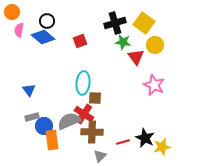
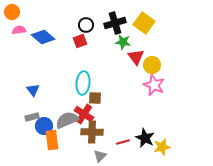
black circle: moved 39 px right, 4 px down
pink semicircle: rotated 72 degrees clockwise
yellow circle: moved 3 px left, 20 px down
blue triangle: moved 4 px right
gray semicircle: moved 2 px left, 1 px up
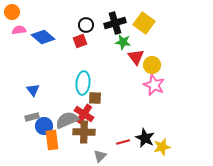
brown cross: moved 8 px left
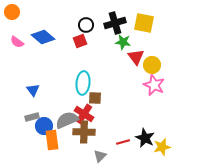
yellow square: rotated 25 degrees counterclockwise
pink semicircle: moved 2 px left, 12 px down; rotated 136 degrees counterclockwise
